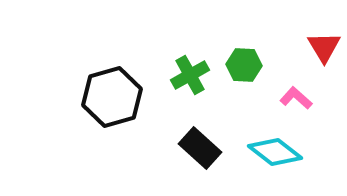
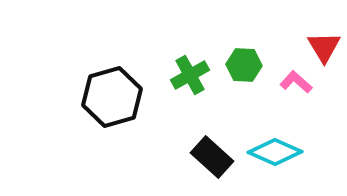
pink L-shape: moved 16 px up
black rectangle: moved 12 px right, 9 px down
cyan diamond: rotated 14 degrees counterclockwise
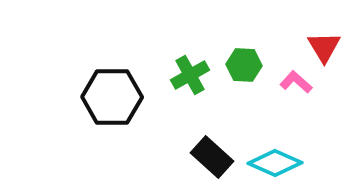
black hexagon: rotated 16 degrees clockwise
cyan diamond: moved 11 px down
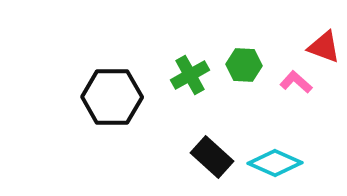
red triangle: rotated 39 degrees counterclockwise
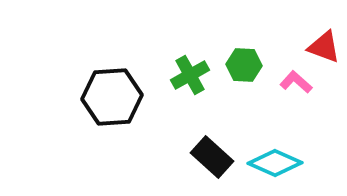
black hexagon: rotated 4 degrees counterclockwise
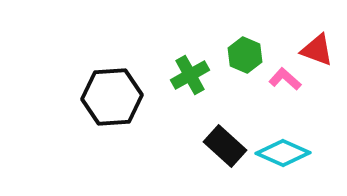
red triangle: moved 7 px left, 3 px down
green hexagon: moved 1 px right, 10 px up; rotated 20 degrees clockwise
pink L-shape: moved 11 px left, 3 px up
black rectangle: moved 13 px right, 11 px up
cyan diamond: moved 8 px right, 10 px up
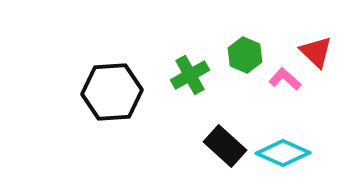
red triangle: moved 1 px left, 2 px down; rotated 24 degrees clockwise
black hexagon: moved 5 px up
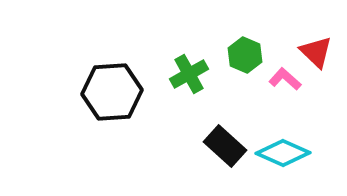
green cross: moved 1 px left, 1 px up
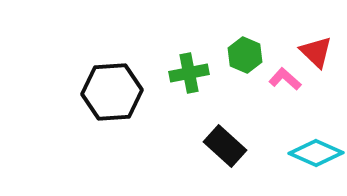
green cross: moved 1 px up; rotated 18 degrees clockwise
cyan diamond: moved 33 px right
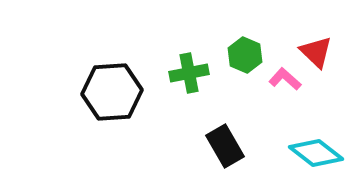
black rectangle: rotated 18 degrees clockwise
cyan diamond: rotated 14 degrees clockwise
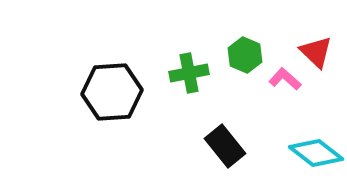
black rectangle: rotated 9 degrees counterclockwise
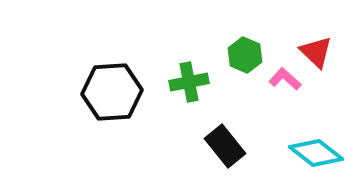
green cross: moved 9 px down
